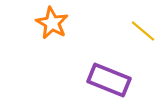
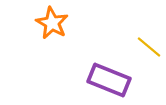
yellow line: moved 6 px right, 16 px down
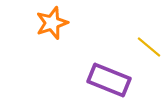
orange star: rotated 24 degrees clockwise
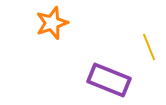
yellow line: rotated 28 degrees clockwise
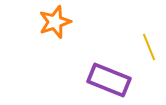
orange star: moved 3 px right, 1 px up
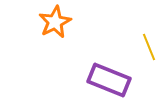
orange star: rotated 8 degrees counterclockwise
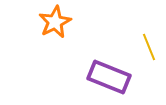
purple rectangle: moved 3 px up
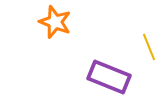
orange star: rotated 24 degrees counterclockwise
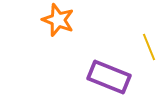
orange star: moved 3 px right, 2 px up
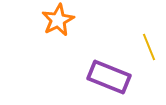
orange star: rotated 24 degrees clockwise
